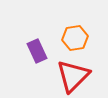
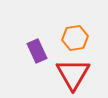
red triangle: moved 2 px up; rotated 15 degrees counterclockwise
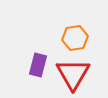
purple rectangle: moved 1 px right, 14 px down; rotated 40 degrees clockwise
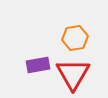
purple rectangle: rotated 65 degrees clockwise
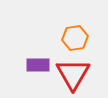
purple rectangle: rotated 10 degrees clockwise
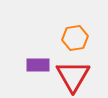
red triangle: moved 2 px down
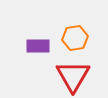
purple rectangle: moved 19 px up
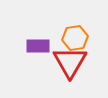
red triangle: moved 3 px left, 14 px up
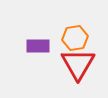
red triangle: moved 8 px right, 2 px down
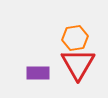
purple rectangle: moved 27 px down
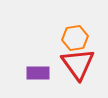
red triangle: rotated 6 degrees counterclockwise
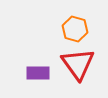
orange hexagon: moved 9 px up; rotated 25 degrees clockwise
